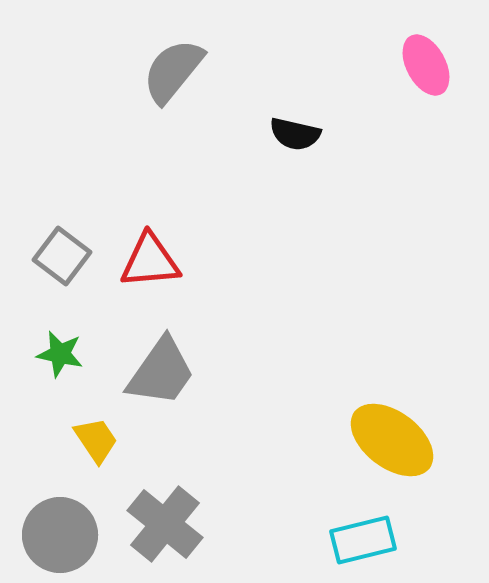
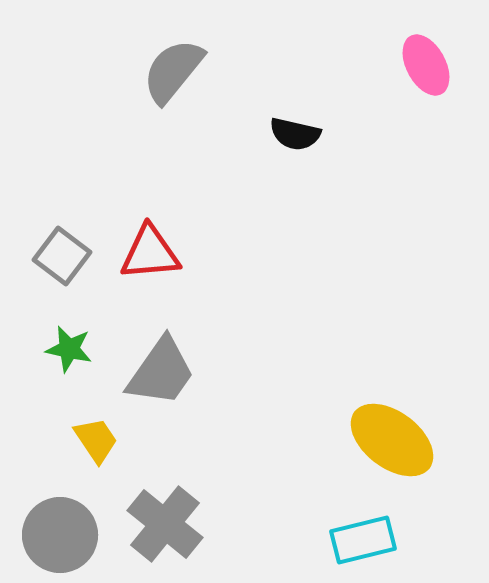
red triangle: moved 8 px up
green star: moved 9 px right, 5 px up
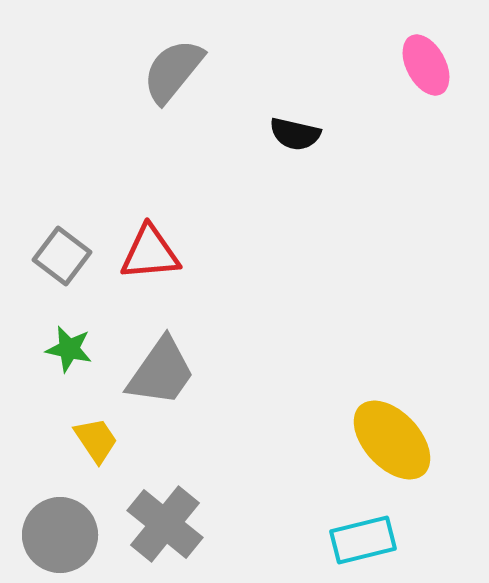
yellow ellipse: rotated 10 degrees clockwise
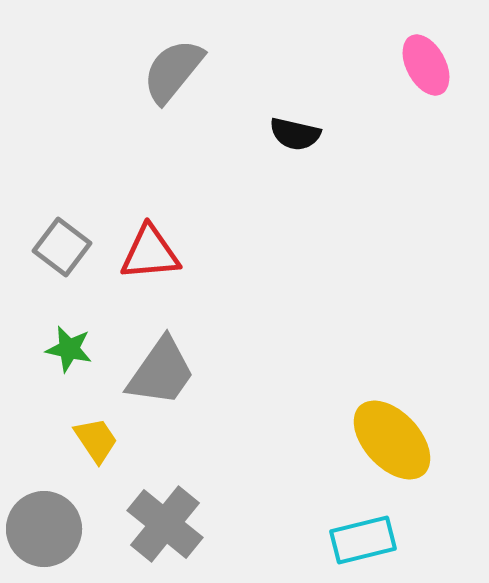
gray square: moved 9 px up
gray circle: moved 16 px left, 6 px up
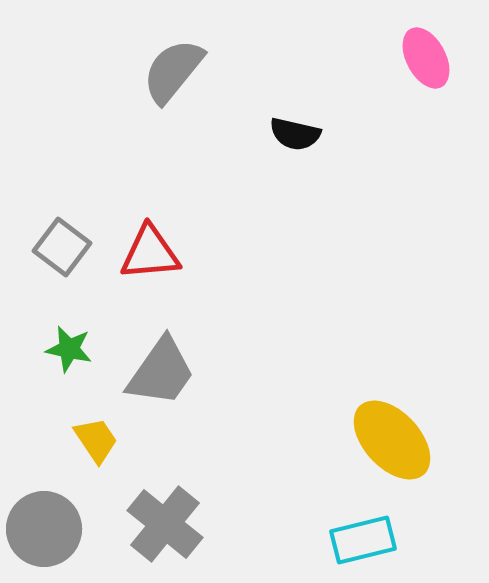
pink ellipse: moved 7 px up
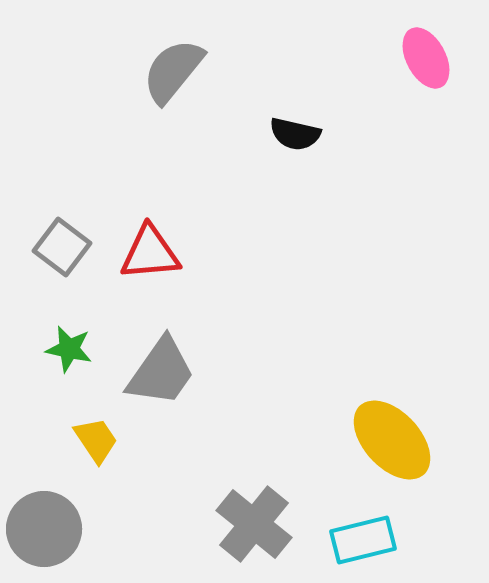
gray cross: moved 89 px right
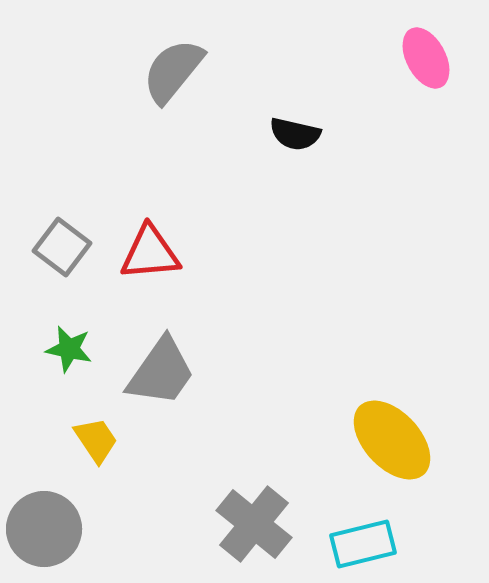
cyan rectangle: moved 4 px down
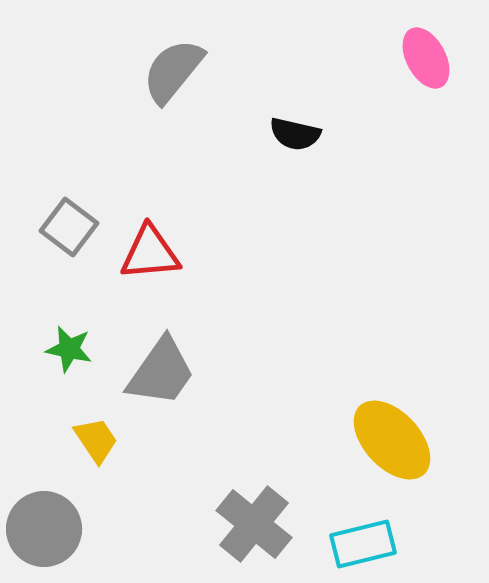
gray square: moved 7 px right, 20 px up
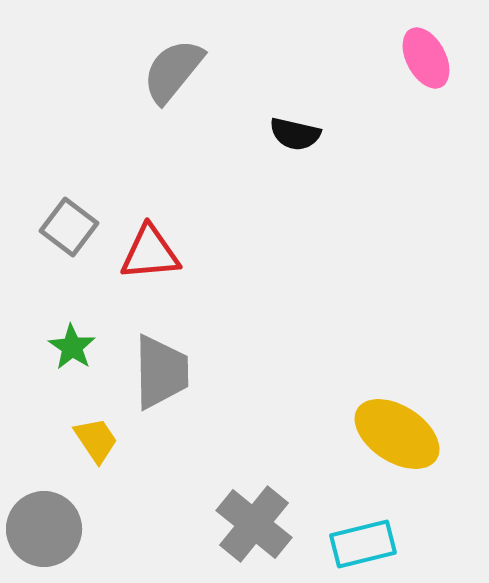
green star: moved 3 px right, 2 px up; rotated 21 degrees clockwise
gray trapezoid: rotated 36 degrees counterclockwise
yellow ellipse: moved 5 px right, 6 px up; rotated 14 degrees counterclockwise
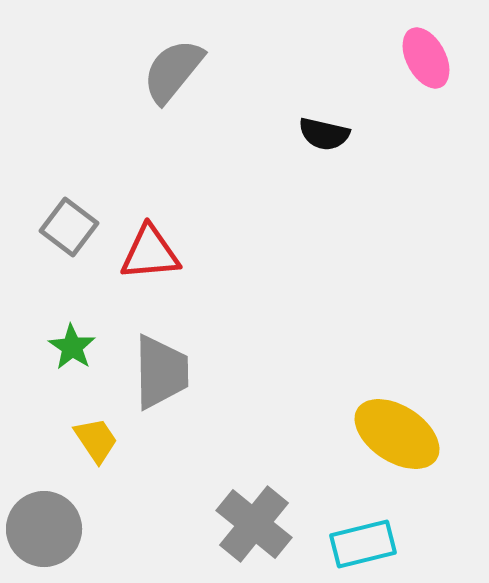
black semicircle: moved 29 px right
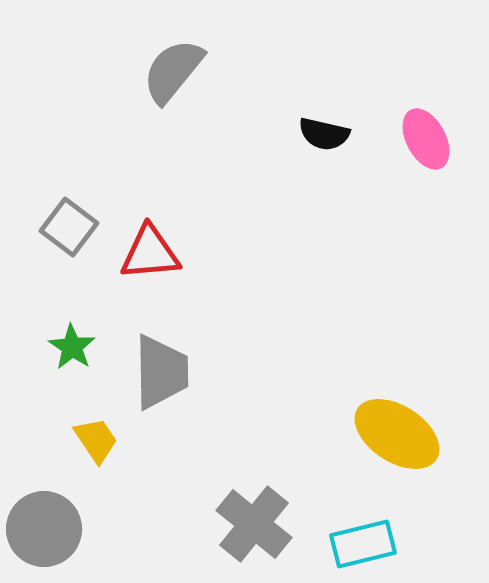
pink ellipse: moved 81 px down
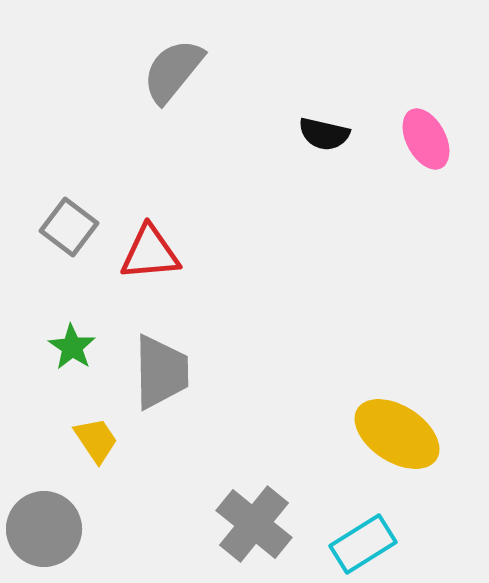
cyan rectangle: rotated 18 degrees counterclockwise
